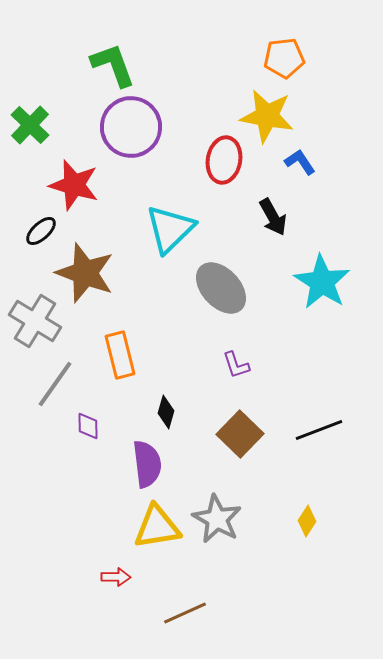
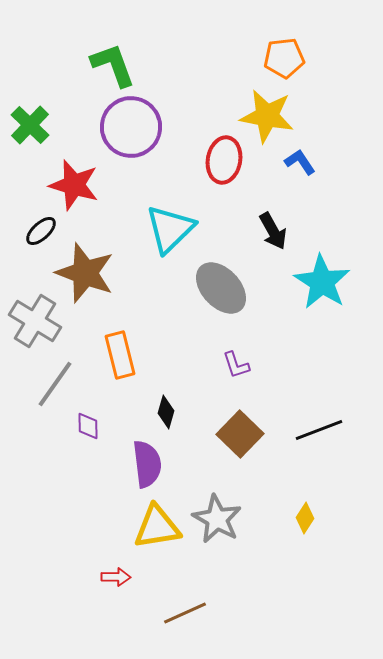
black arrow: moved 14 px down
yellow diamond: moved 2 px left, 3 px up
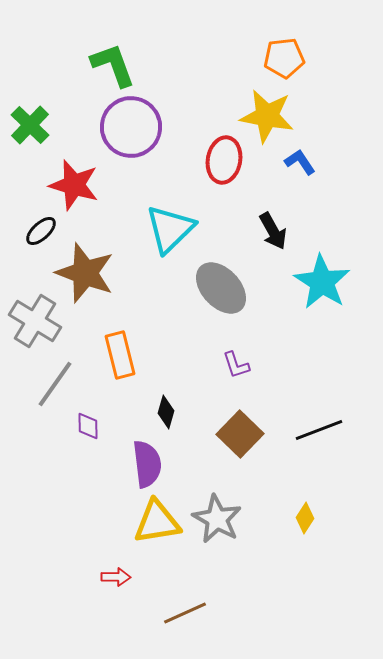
yellow triangle: moved 5 px up
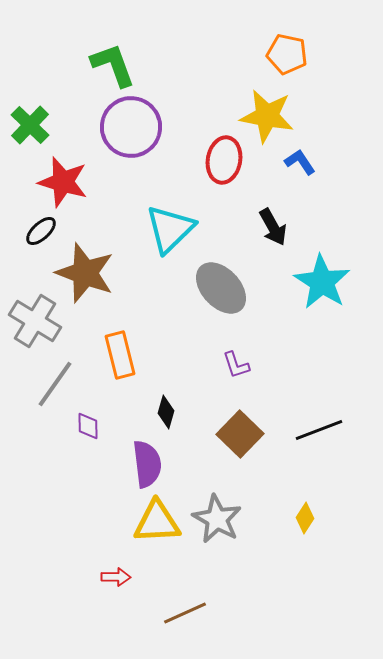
orange pentagon: moved 3 px right, 4 px up; rotated 18 degrees clockwise
red star: moved 11 px left, 3 px up
black arrow: moved 4 px up
yellow triangle: rotated 6 degrees clockwise
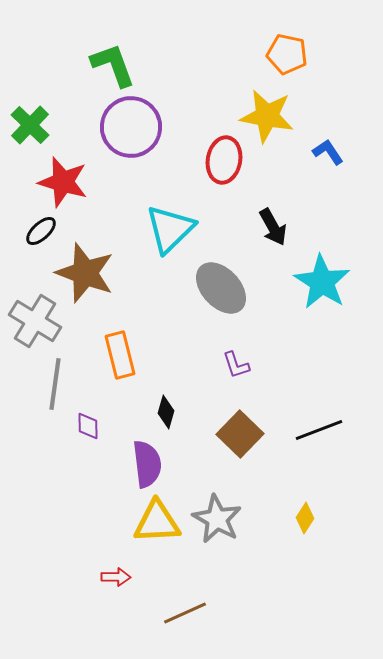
blue L-shape: moved 28 px right, 10 px up
gray line: rotated 27 degrees counterclockwise
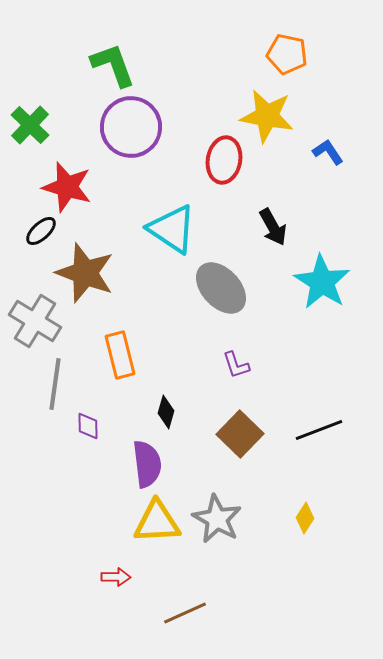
red star: moved 4 px right, 5 px down
cyan triangle: moved 2 px right; rotated 42 degrees counterclockwise
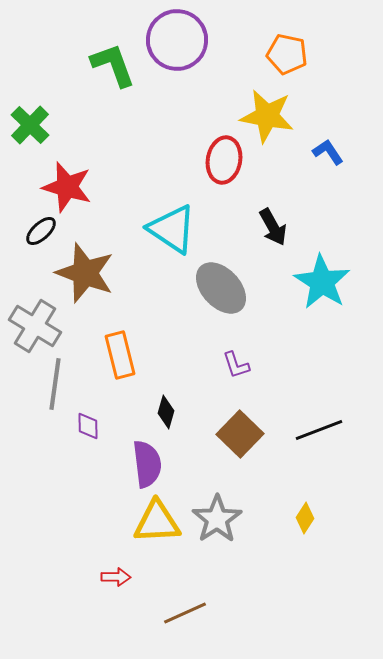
purple circle: moved 46 px right, 87 px up
gray cross: moved 5 px down
gray star: rotated 9 degrees clockwise
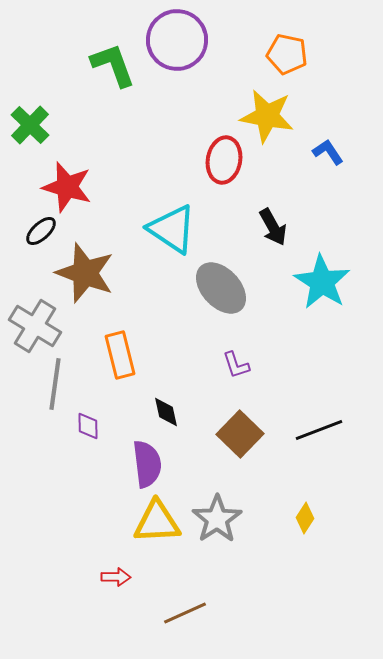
black diamond: rotated 28 degrees counterclockwise
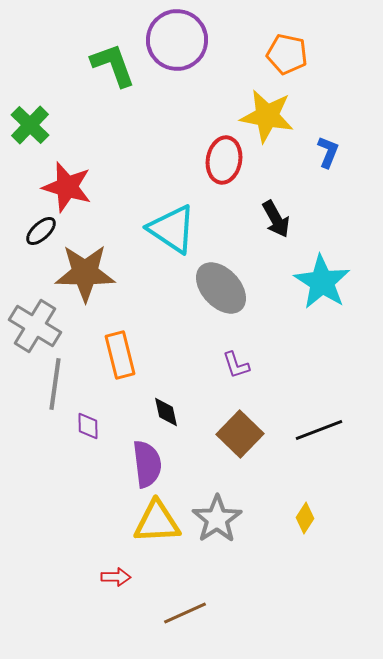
blue L-shape: rotated 56 degrees clockwise
black arrow: moved 3 px right, 8 px up
brown star: rotated 20 degrees counterclockwise
